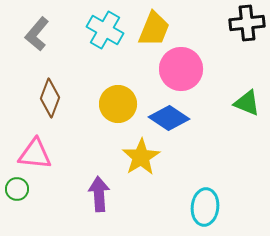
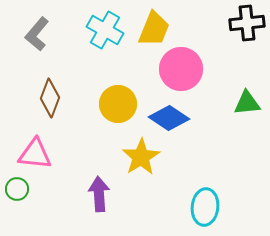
green triangle: rotated 28 degrees counterclockwise
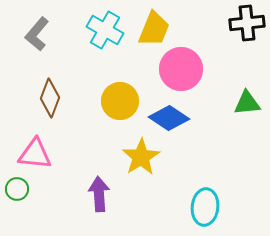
yellow circle: moved 2 px right, 3 px up
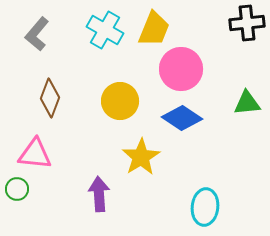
blue diamond: moved 13 px right
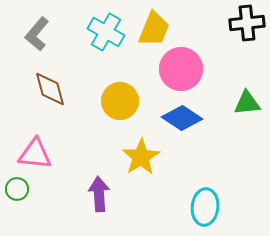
cyan cross: moved 1 px right, 2 px down
brown diamond: moved 9 px up; rotated 36 degrees counterclockwise
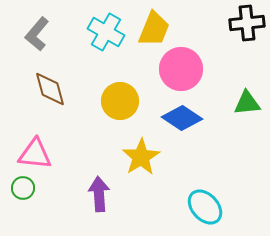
green circle: moved 6 px right, 1 px up
cyan ellipse: rotated 48 degrees counterclockwise
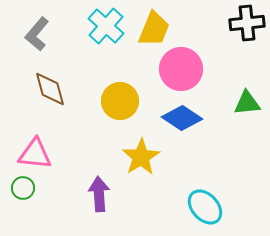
cyan cross: moved 6 px up; rotated 12 degrees clockwise
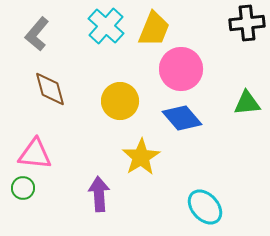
blue diamond: rotated 15 degrees clockwise
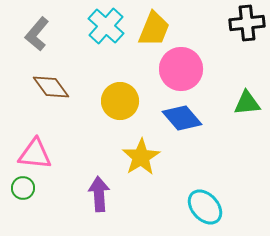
brown diamond: moved 1 px right, 2 px up; rotated 21 degrees counterclockwise
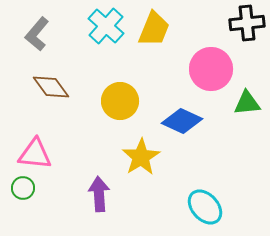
pink circle: moved 30 px right
blue diamond: moved 3 px down; rotated 24 degrees counterclockwise
